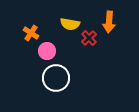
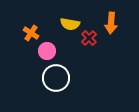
orange arrow: moved 2 px right, 1 px down
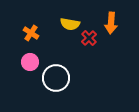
pink circle: moved 17 px left, 11 px down
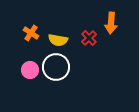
yellow semicircle: moved 12 px left, 16 px down
pink circle: moved 8 px down
white circle: moved 11 px up
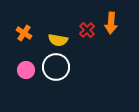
orange cross: moved 7 px left
red cross: moved 2 px left, 8 px up
pink circle: moved 4 px left
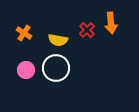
orange arrow: rotated 10 degrees counterclockwise
white circle: moved 1 px down
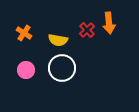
orange arrow: moved 2 px left
white circle: moved 6 px right
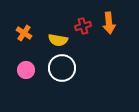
red cross: moved 4 px left, 4 px up; rotated 28 degrees clockwise
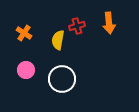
red cross: moved 6 px left
yellow semicircle: rotated 90 degrees clockwise
white circle: moved 11 px down
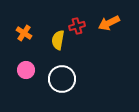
orange arrow: rotated 70 degrees clockwise
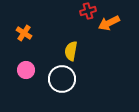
red cross: moved 11 px right, 15 px up
yellow semicircle: moved 13 px right, 11 px down
